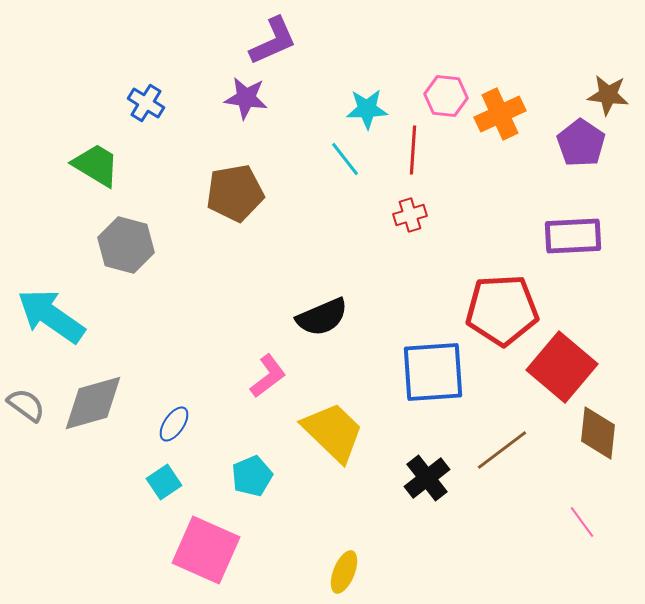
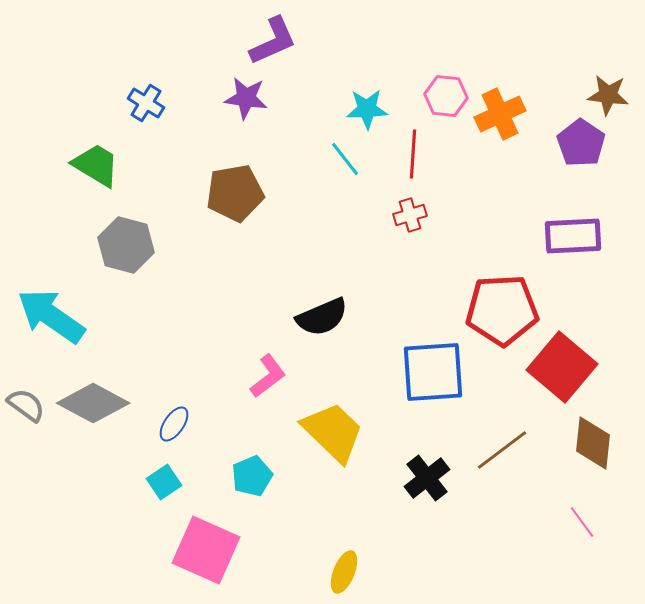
red line: moved 4 px down
gray diamond: rotated 44 degrees clockwise
brown diamond: moved 5 px left, 10 px down
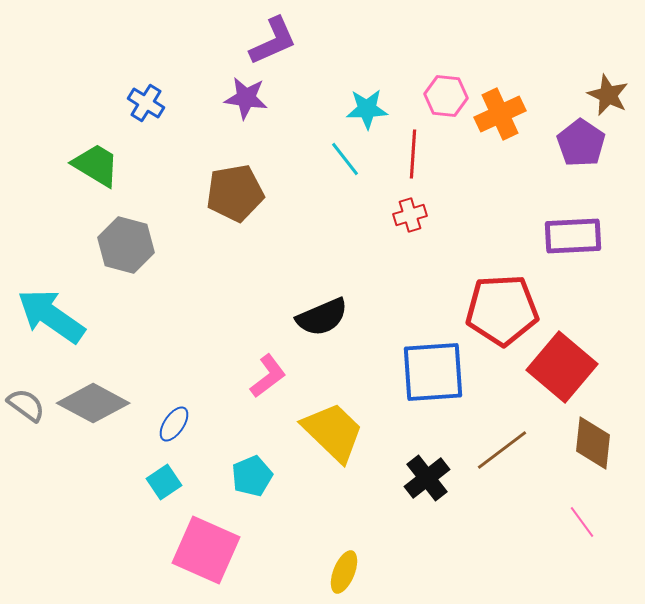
brown star: rotated 18 degrees clockwise
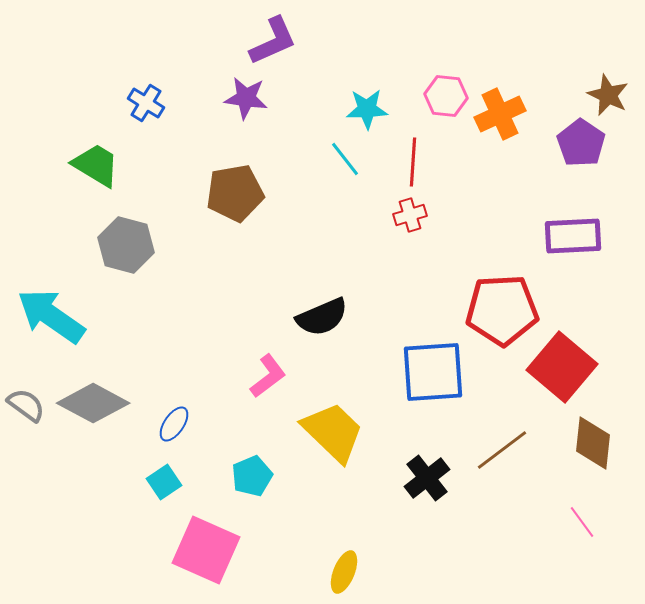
red line: moved 8 px down
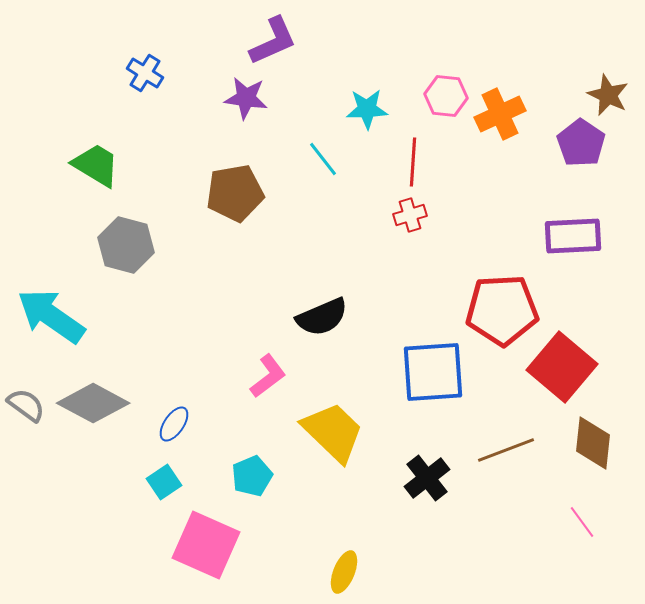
blue cross: moved 1 px left, 30 px up
cyan line: moved 22 px left
brown line: moved 4 px right; rotated 16 degrees clockwise
pink square: moved 5 px up
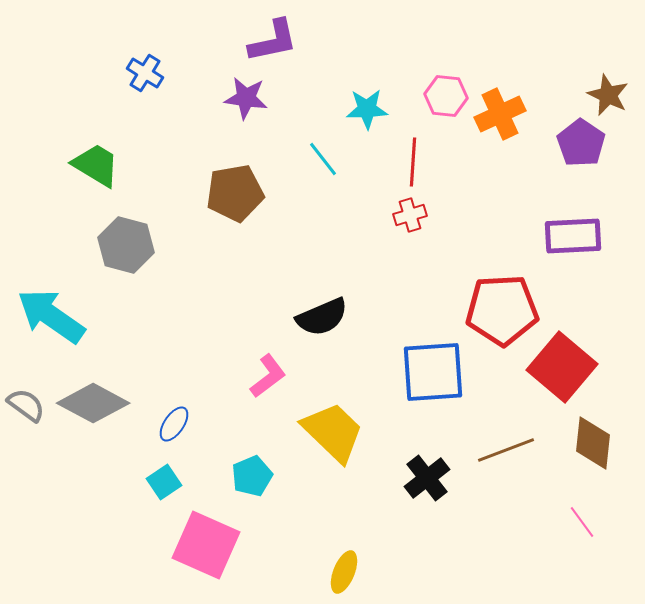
purple L-shape: rotated 12 degrees clockwise
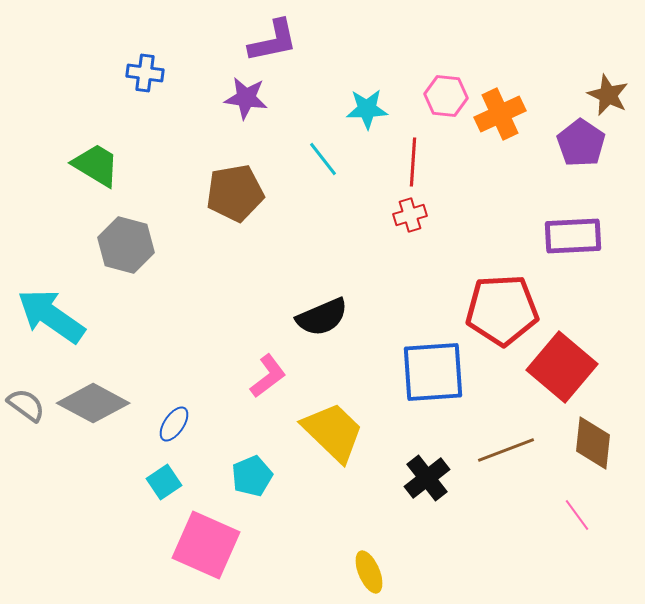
blue cross: rotated 24 degrees counterclockwise
pink line: moved 5 px left, 7 px up
yellow ellipse: moved 25 px right; rotated 45 degrees counterclockwise
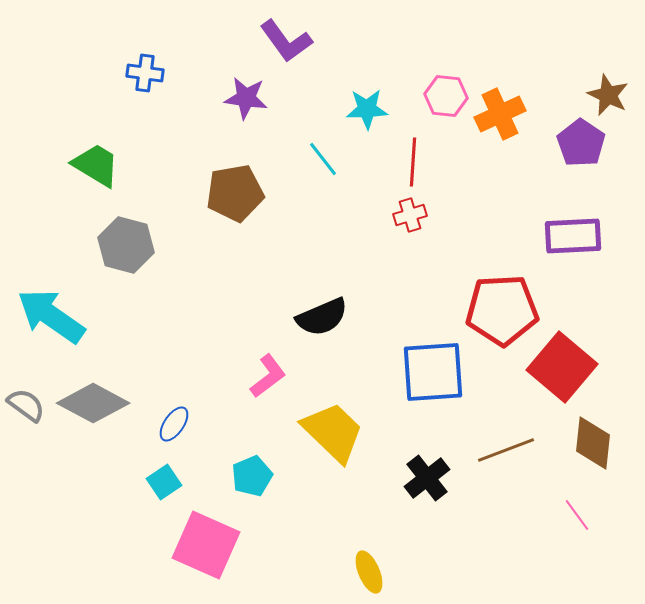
purple L-shape: moved 13 px right; rotated 66 degrees clockwise
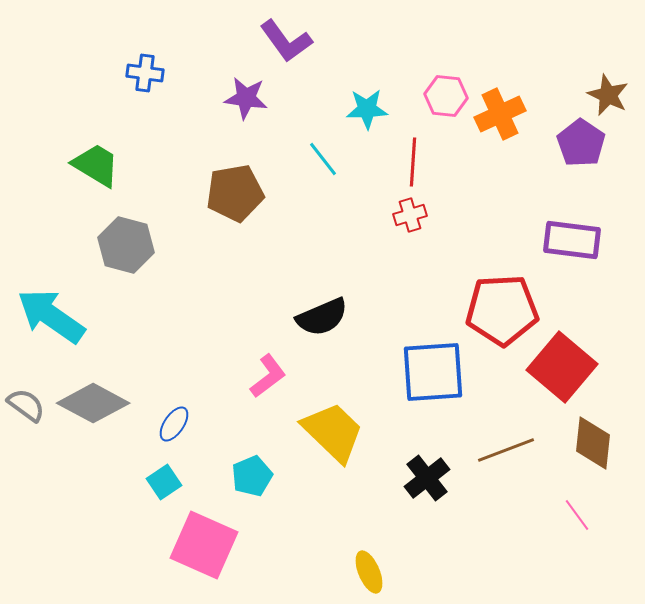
purple rectangle: moved 1 px left, 4 px down; rotated 10 degrees clockwise
pink square: moved 2 px left
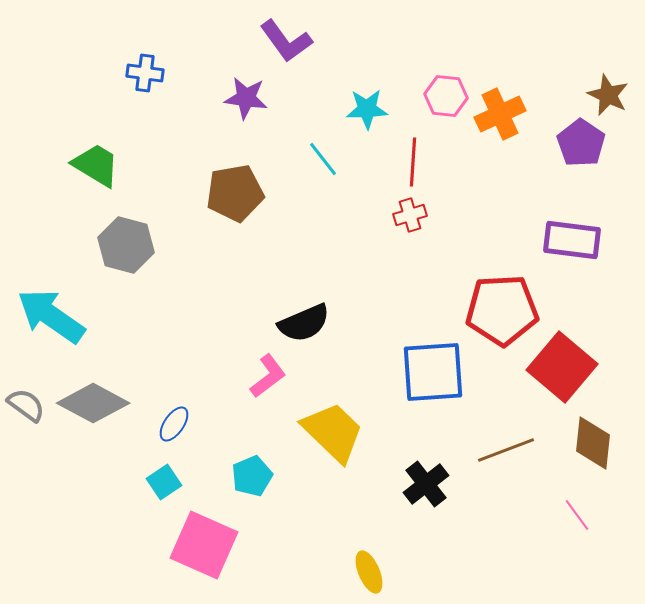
black semicircle: moved 18 px left, 6 px down
black cross: moved 1 px left, 6 px down
